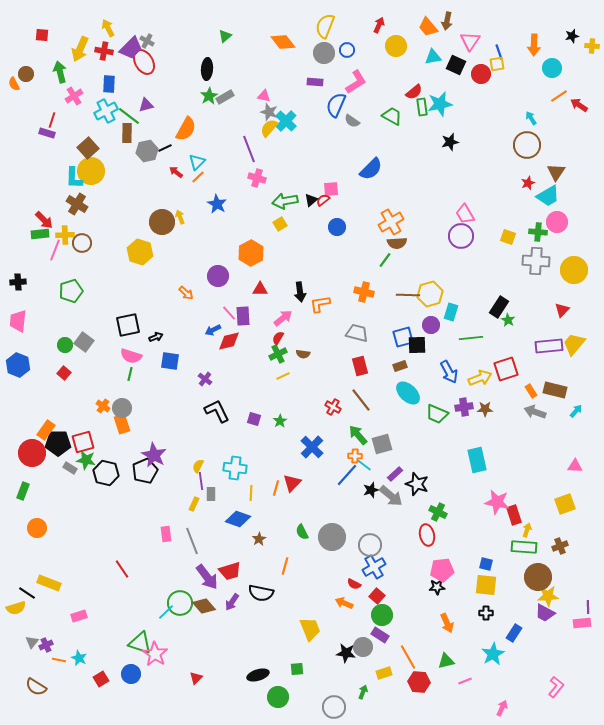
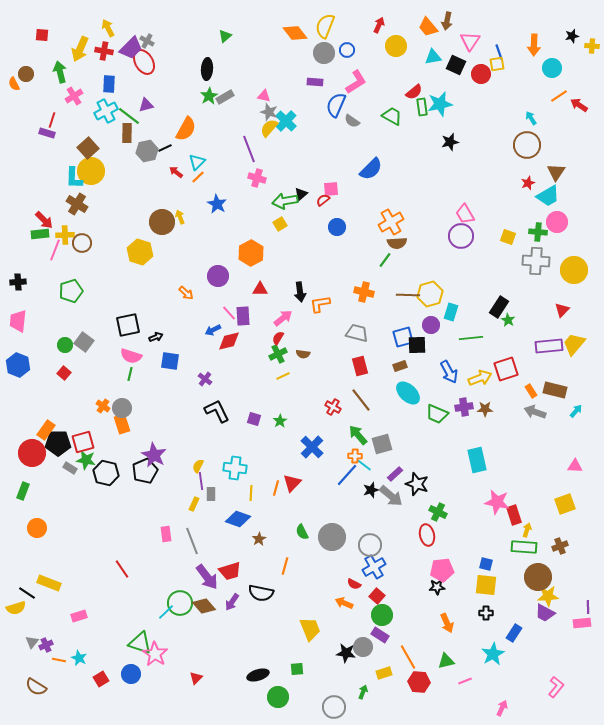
orange diamond at (283, 42): moved 12 px right, 9 px up
black triangle at (311, 200): moved 10 px left, 6 px up
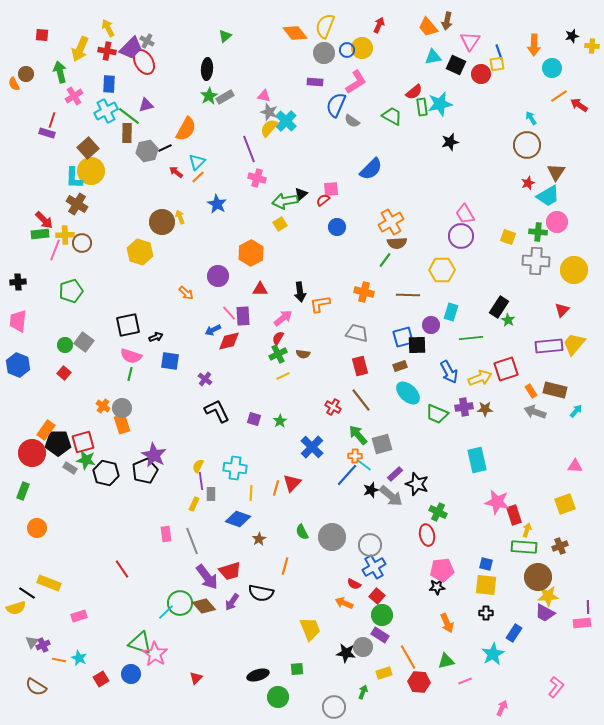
yellow circle at (396, 46): moved 34 px left, 2 px down
red cross at (104, 51): moved 3 px right
yellow hexagon at (430, 294): moved 12 px right, 24 px up; rotated 15 degrees clockwise
purple cross at (46, 645): moved 3 px left
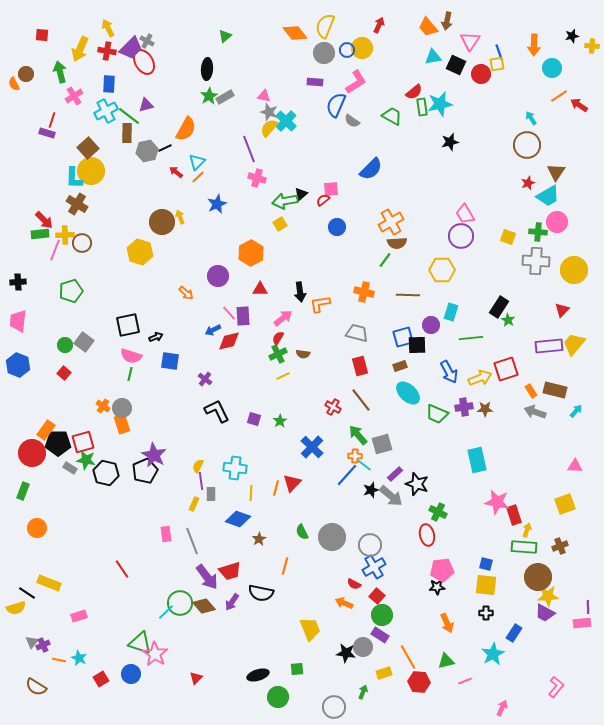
blue star at (217, 204): rotated 18 degrees clockwise
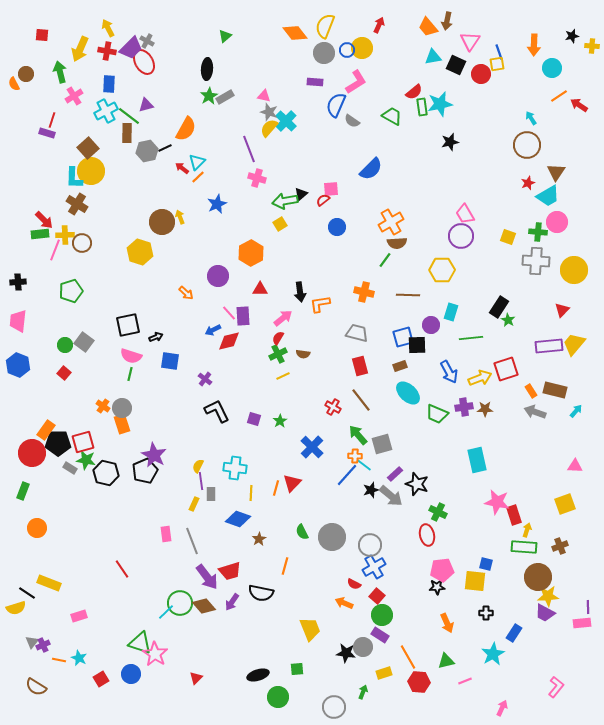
red arrow at (176, 172): moved 6 px right, 4 px up
yellow square at (486, 585): moved 11 px left, 4 px up
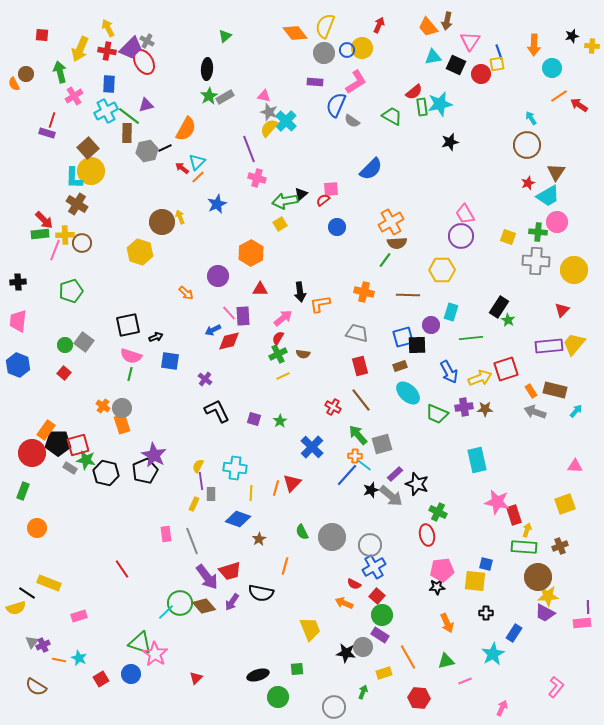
red square at (83, 442): moved 5 px left, 3 px down
red hexagon at (419, 682): moved 16 px down
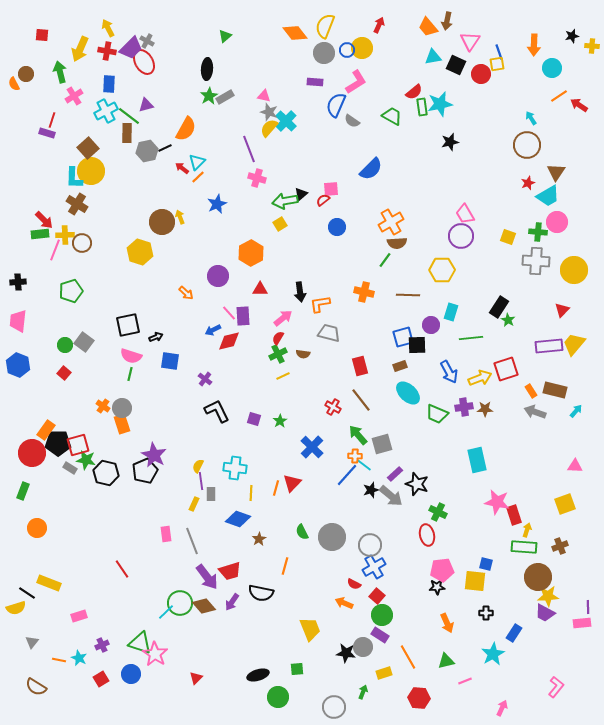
gray trapezoid at (357, 333): moved 28 px left
purple cross at (43, 645): moved 59 px right
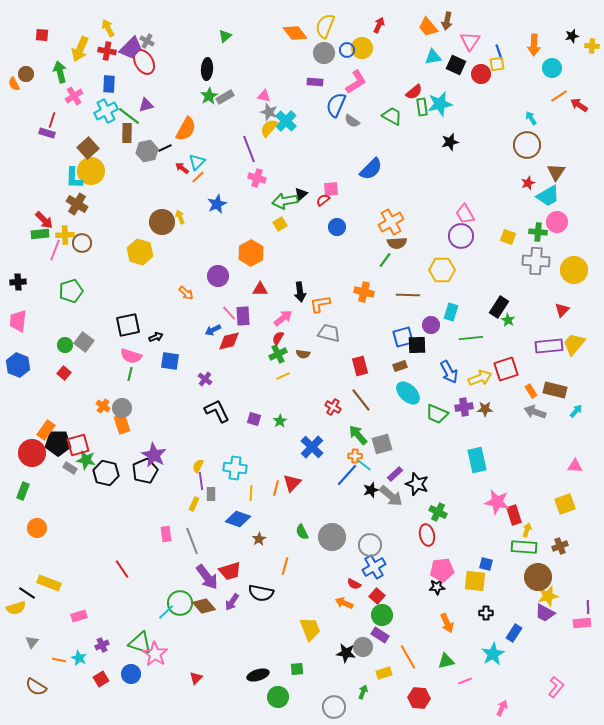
yellow star at (548, 596): rotated 10 degrees counterclockwise
